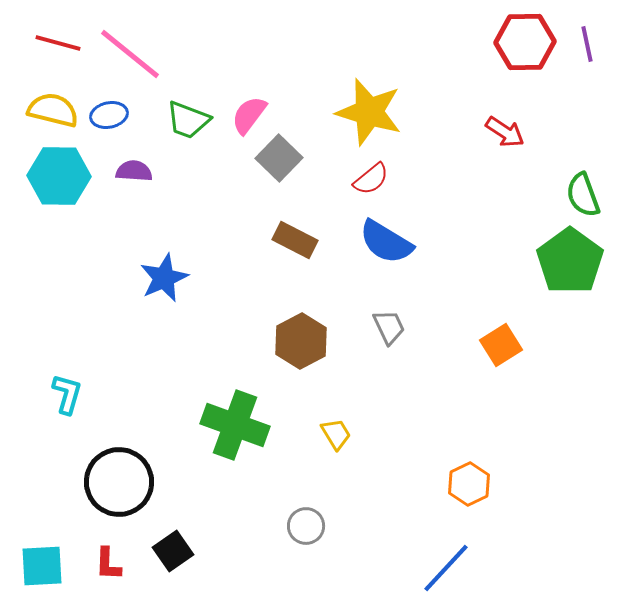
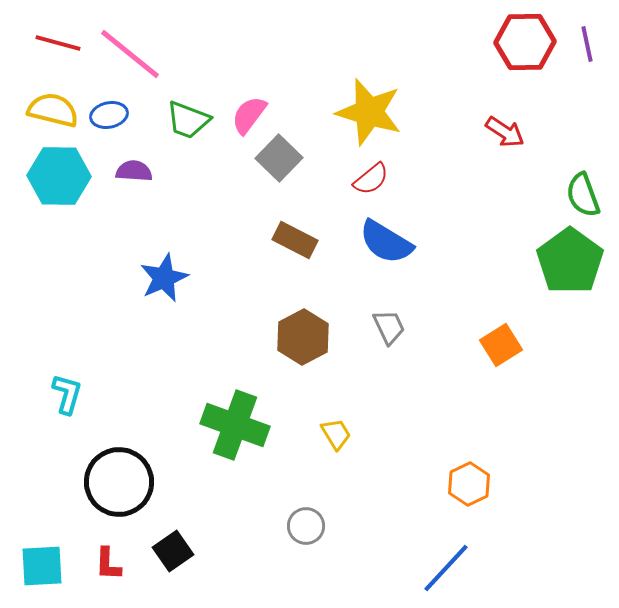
brown hexagon: moved 2 px right, 4 px up
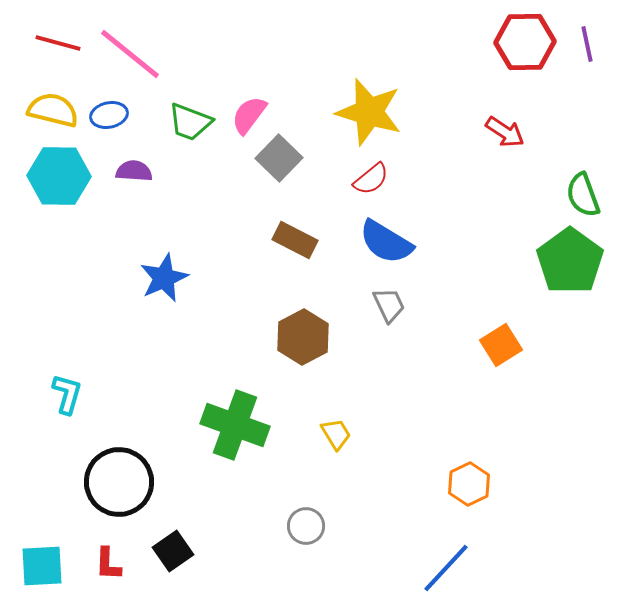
green trapezoid: moved 2 px right, 2 px down
gray trapezoid: moved 22 px up
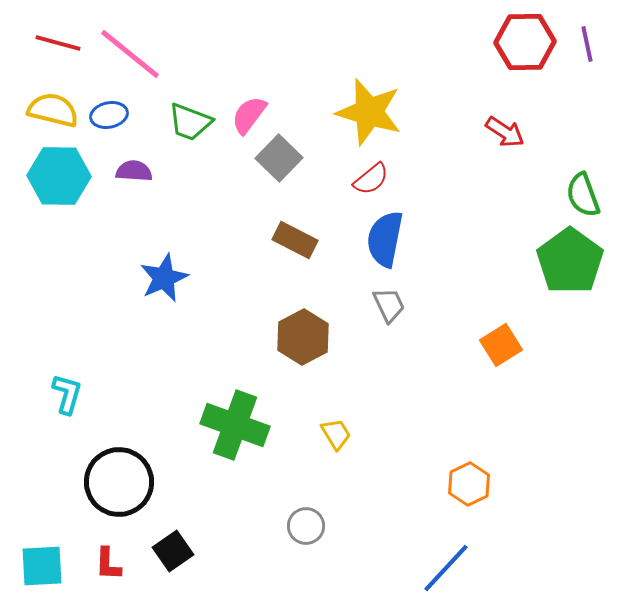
blue semicircle: moved 1 px left, 3 px up; rotated 70 degrees clockwise
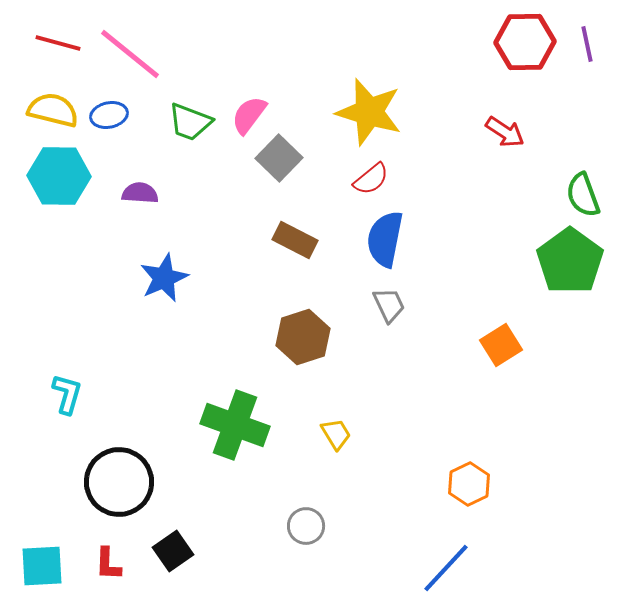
purple semicircle: moved 6 px right, 22 px down
brown hexagon: rotated 10 degrees clockwise
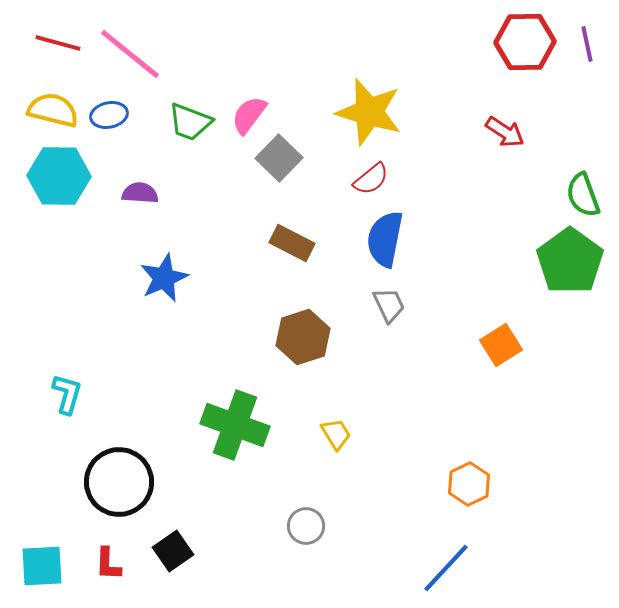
brown rectangle: moved 3 px left, 3 px down
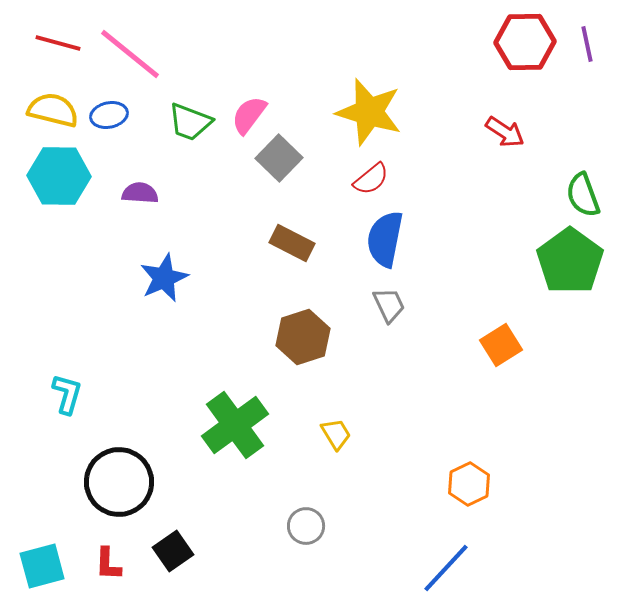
green cross: rotated 34 degrees clockwise
cyan square: rotated 12 degrees counterclockwise
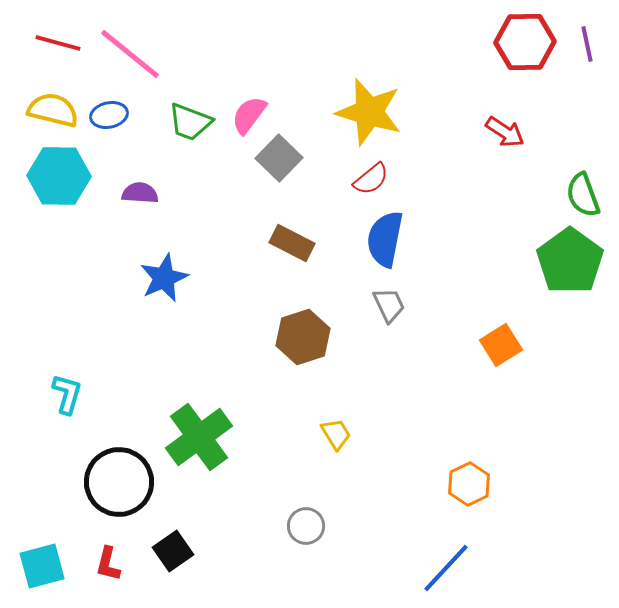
green cross: moved 36 px left, 12 px down
red L-shape: rotated 12 degrees clockwise
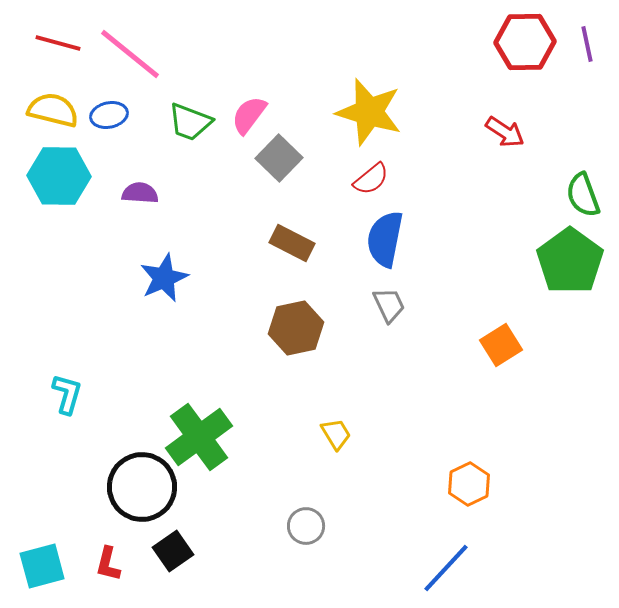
brown hexagon: moved 7 px left, 9 px up; rotated 6 degrees clockwise
black circle: moved 23 px right, 5 px down
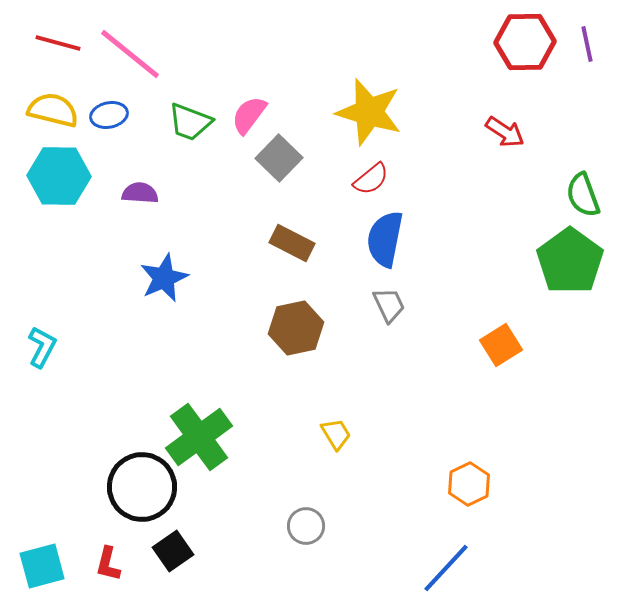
cyan L-shape: moved 25 px left, 47 px up; rotated 12 degrees clockwise
